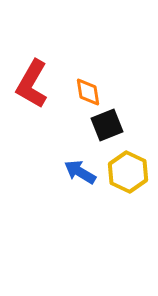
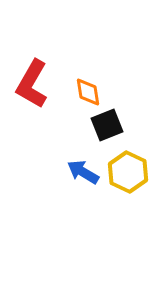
blue arrow: moved 3 px right
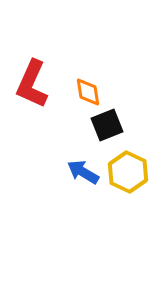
red L-shape: rotated 6 degrees counterclockwise
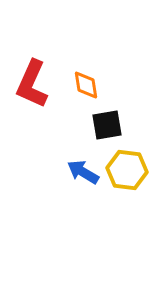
orange diamond: moved 2 px left, 7 px up
black square: rotated 12 degrees clockwise
yellow hexagon: moved 1 px left, 2 px up; rotated 18 degrees counterclockwise
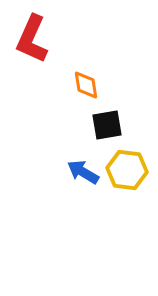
red L-shape: moved 45 px up
